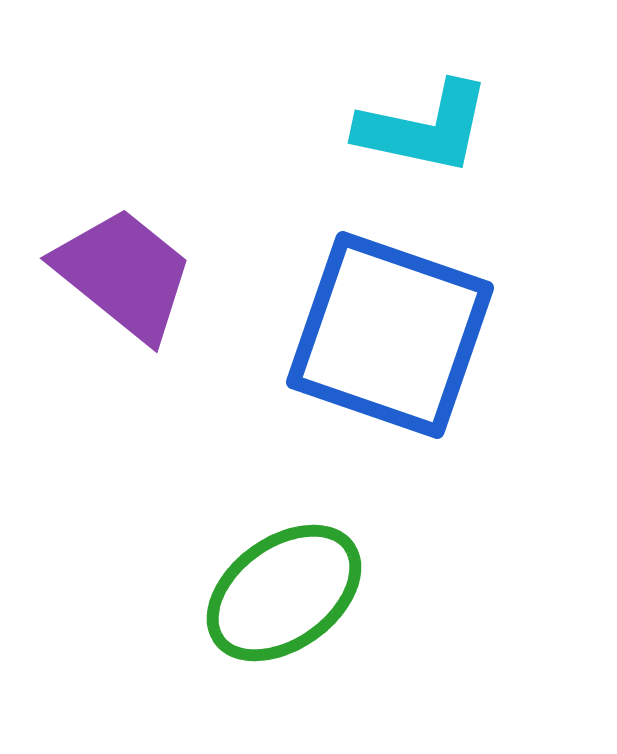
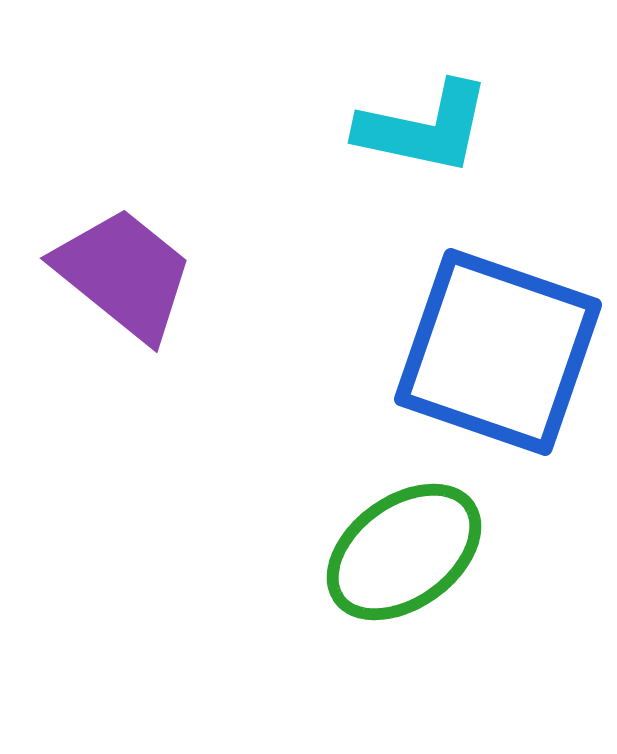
blue square: moved 108 px right, 17 px down
green ellipse: moved 120 px right, 41 px up
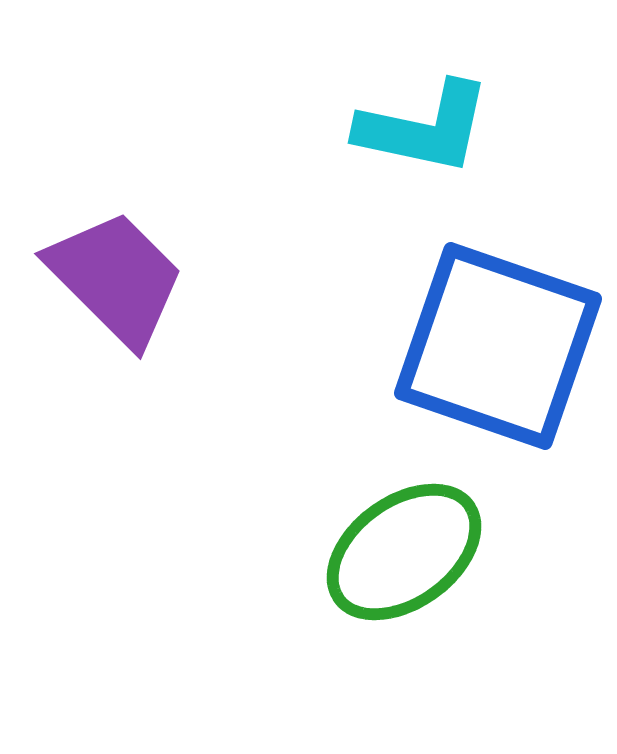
purple trapezoid: moved 8 px left, 4 px down; rotated 6 degrees clockwise
blue square: moved 6 px up
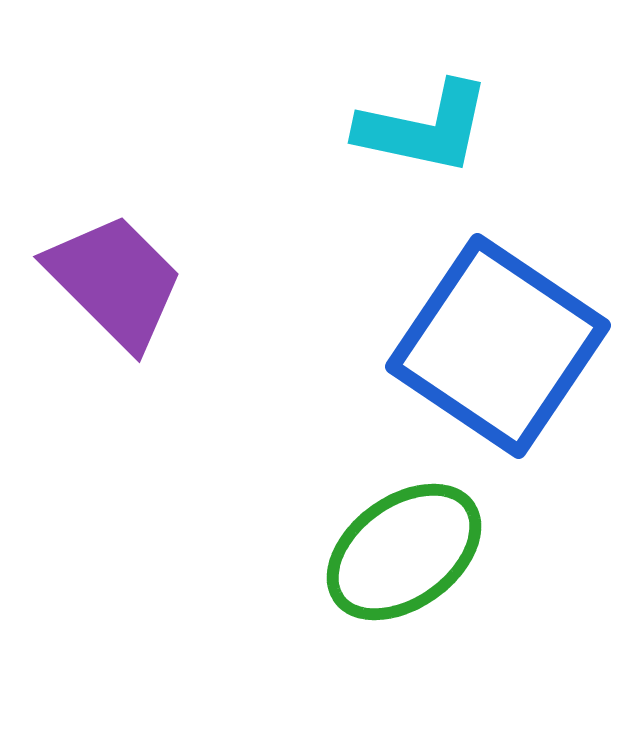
purple trapezoid: moved 1 px left, 3 px down
blue square: rotated 15 degrees clockwise
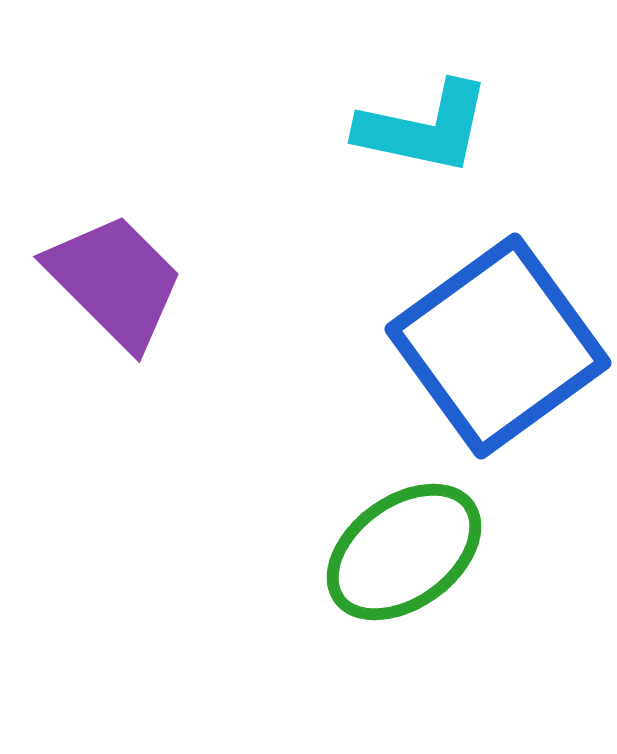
blue square: rotated 20 degrees clockwise
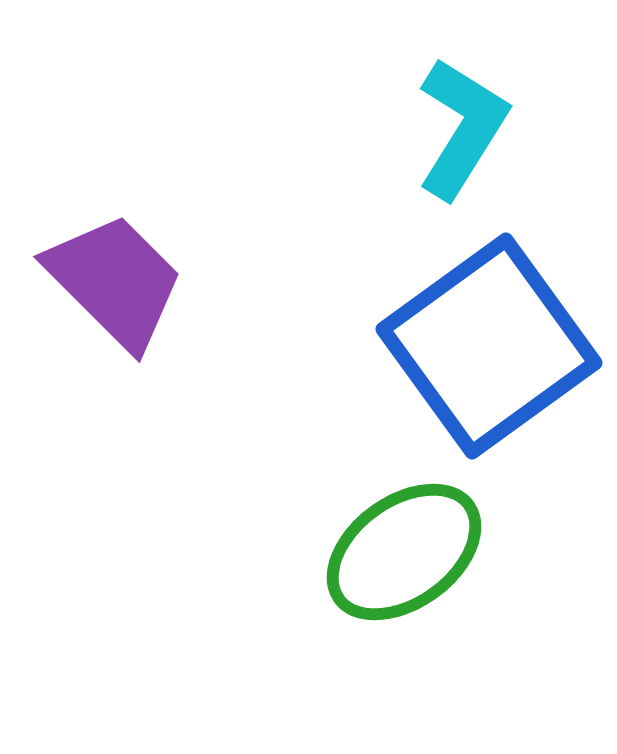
cyan L-shape: moved 38 px right; rotated 70 degrees counterclockwise
blue square: moved 9 px left
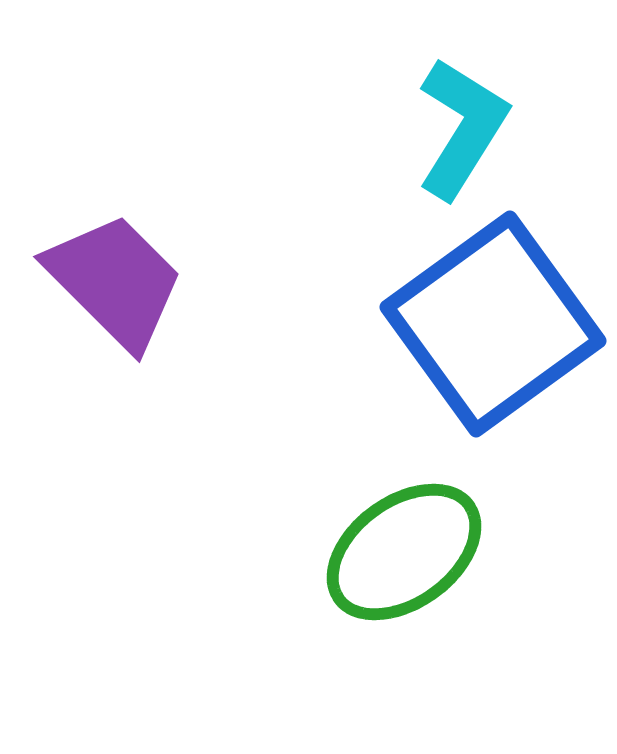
blue square: moved 4 px right, 22 px up
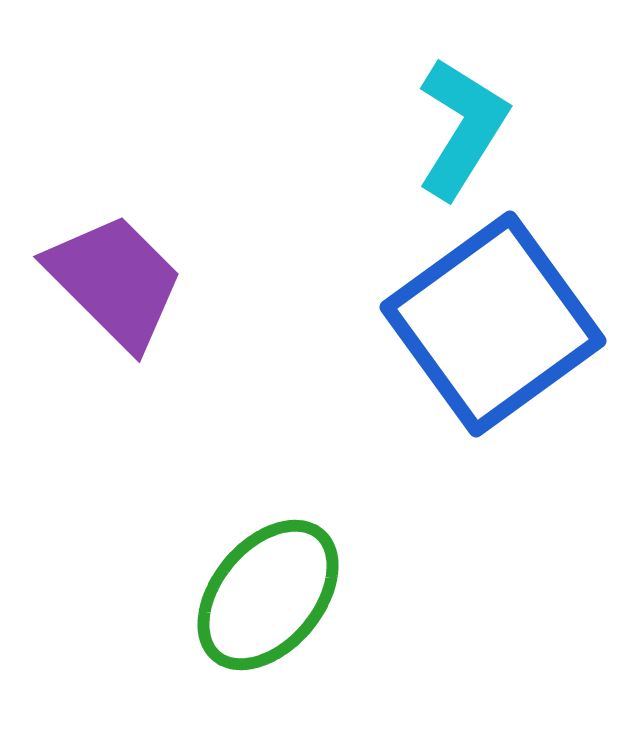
green ellipse: moved 136 px left, 43 px down; rotated 14 degrees counterclockwise
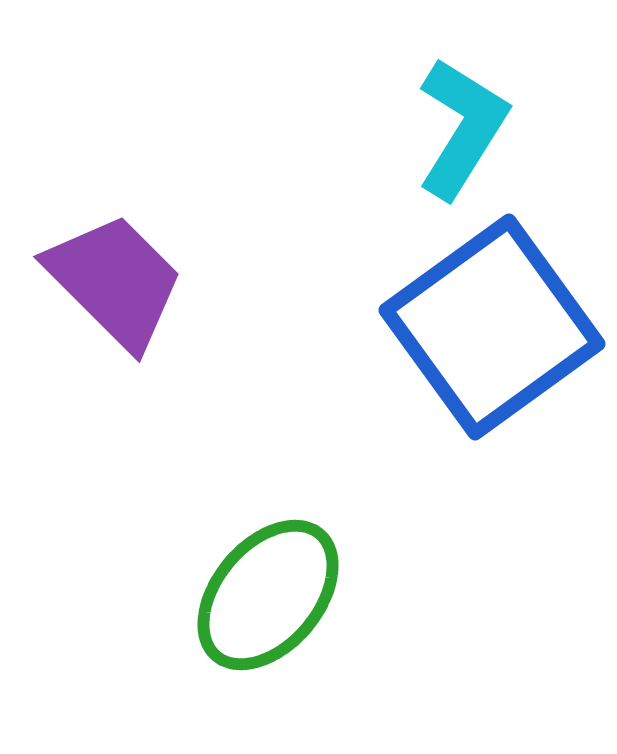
blue square: moved 1 px left, 3 px down
